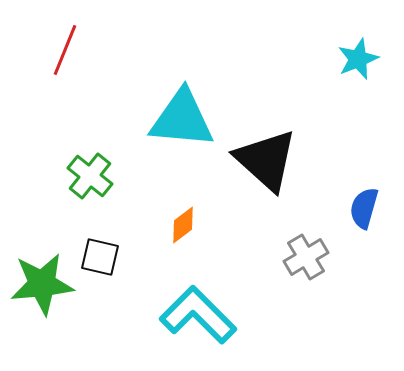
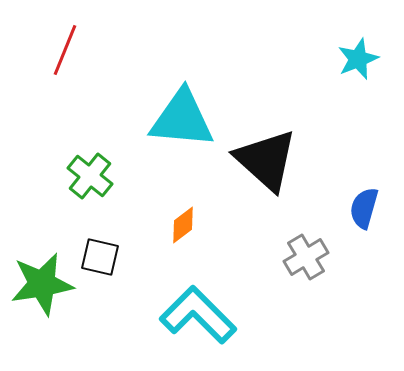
green star: rotated 4 degrees counterclockwise
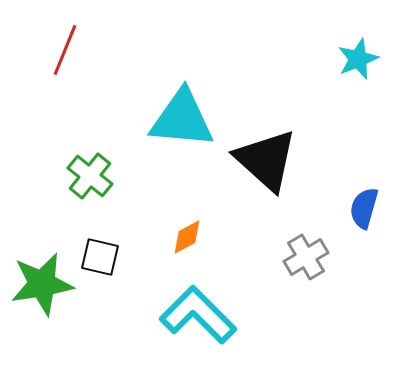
orange diamond: moved 4 px right, 12 px down; rotated 9 degrees clockwise
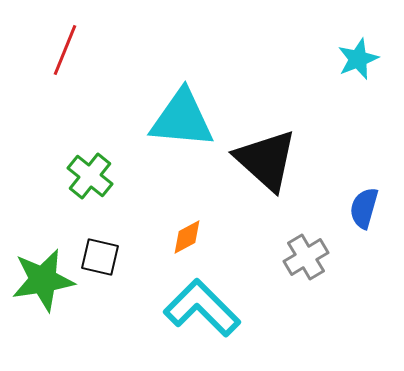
green star: moved 1 px right, 4 px up
cyan L-shape: moved 4 px right, 7 px up
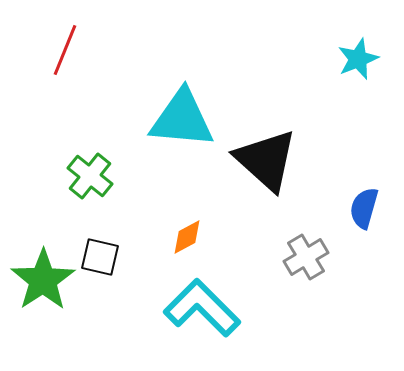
green star: rotated 24 degrees counterclockwise
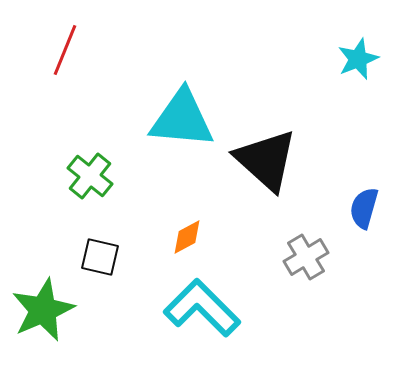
green star: moved 30 px down; rotated 10 degrees clockwise
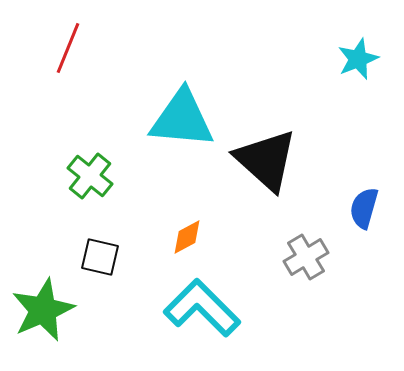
red line: moved 3 px right, 2 px up
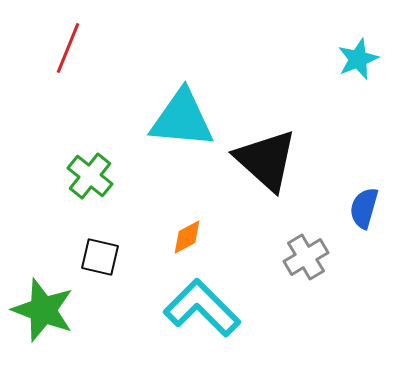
green star: rotated 28 degrees counterclockwise
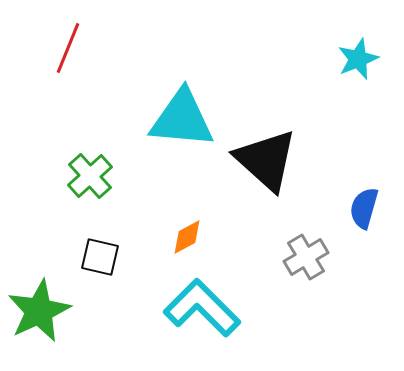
green cross: rotated 9 degrees clockwise
green star: moved 4 px left, 1 px down; rotated 26 degrees clockwise
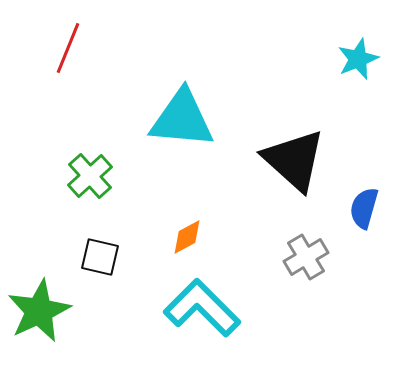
black triangle: moved 28 px right
